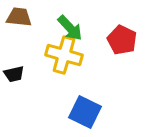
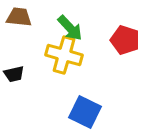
red pentagon: moved 3 px right; rotated 8 degrees counterclockwise
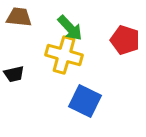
blue square: moved 11 px up
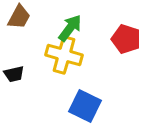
brown trapezoid: rotated 112 degrees clockwise
green arrow: rotated 100 degrees counterclockwise
red pentagon: moved 1 px right, 1 px up
blue square: moved 5 px down
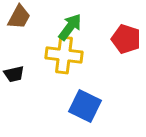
green arrow: moved 1 px up
yellow cross: rotated 9 degrees counterclockwise
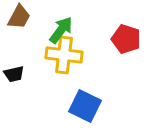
green arrow: moved 9 px left, 3 px down
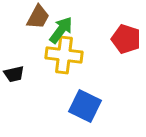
brown trapezoid: moved 19 px right
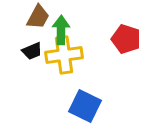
green arrow: rotated 36 degrees counterclockwise
yellow cross: rotated 15 degrees counterclockwise
black trapezoid: moved 18 px right, 23 px up; rotated 10 degrees counterclockwise
